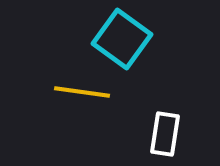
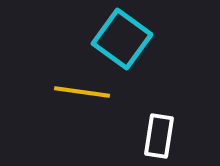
white rectangle: moved 6 px left, 2 px down
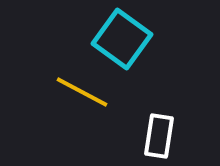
yellow line: rotated 20 degrees clockwise
